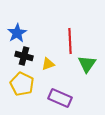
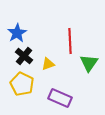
black cross: rotated 24 degrees clockwise
green triangle: moved 2 px right, 1 px up
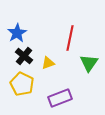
red line: moved 3 px up; rotated 15 degrees clockwise
yellow triangle: moved 1 px up
purple rectangle: rotated 45 degrees counterclockwise
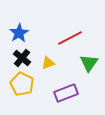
blue star: moved 2 px right
red line: rotated 50 degrees clockwise
black cross: moved 2 px left, 2 px down
purple rectangle: moved 6 px right, 5 px up
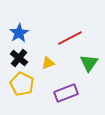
black cross: moved 3 px left
